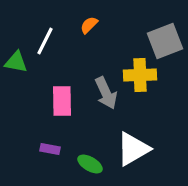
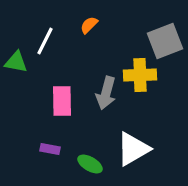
gray arrow: rotated 40 degrees clockwise
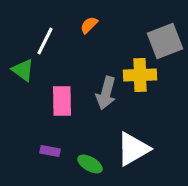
green triangle: moved 7 px right, 8 px down; rotated 25 degrees clockwise
purple rectangle: moved 2 px down
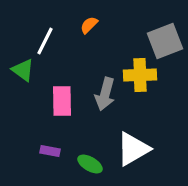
gray arrow: moved 1 px left, 1 px down
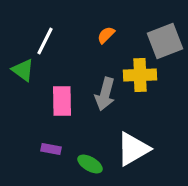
orange semicircle: moved 17 px right, 10 px down
purple rectangle: moved 1 px right, 2 px up
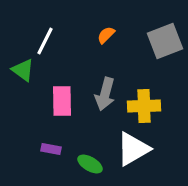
yellow cross: moved 4 px right, 31 px down
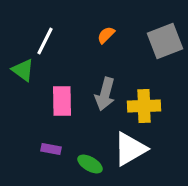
white triangle: moved 3 px left
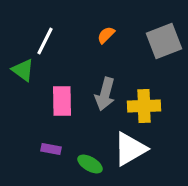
gray square: moved 1 px left
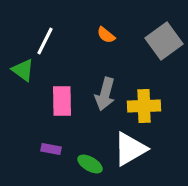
orange semicircle: rotated 96 degrees counterclockwise
gray square: rotated 15 degrees counterclockwise
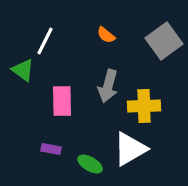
gray arrow: moved 3 px right, 8 px up
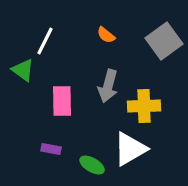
green ellipse: moved 2 px right, 1 px down
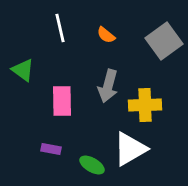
white line: moved 15 px right, 13 px up; rotated 40 degrees counterclockwise
yellow cross: moved 1 px right, 1 px up
